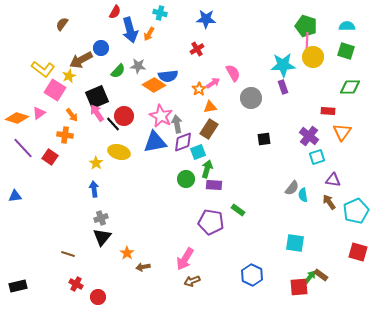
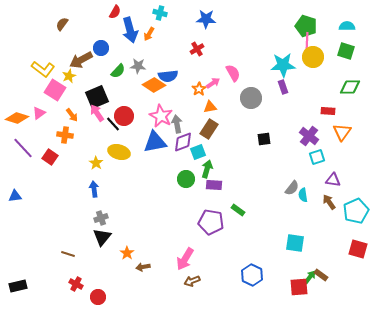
red square at (358, 252): moved 3 px up
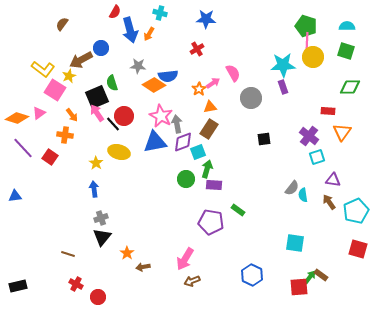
green semicircle at (118, 71): moved 6 px left, 12 px down; rotated 119 degrees clockwise
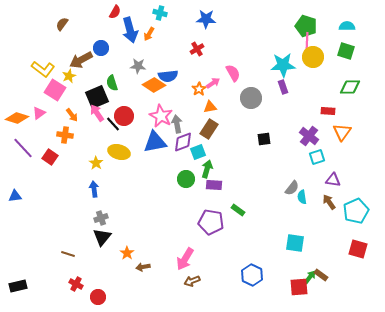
cyan semicircle at (303, 195): moved 1 px left, 2 px down
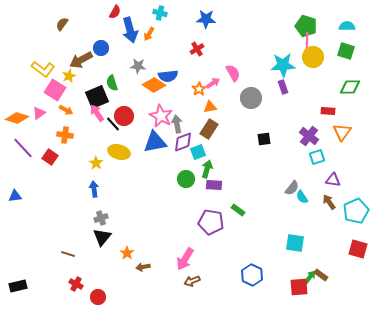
orange arrow at (72, 115): moved 6 px left, 5 px up; rotated 24 degrees counterclockwise
cyan semicircle at (302, 197): rotated 24 degrees counterclockwise
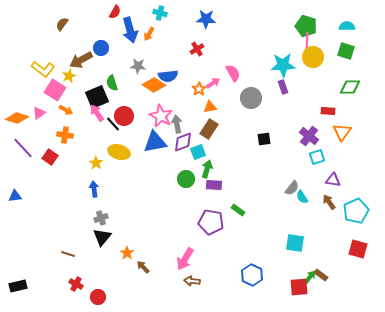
brown arrow at (143, 267): rotated 56 degrees clockwise
brown arrow at (192, 281): rotated 28 degrees clockwise
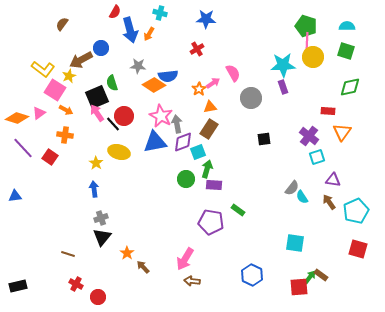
green diamond at (350, 87): rotated 10 degrees counterclockwise
